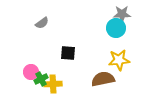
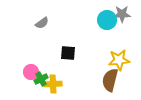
cyan circle: moved 9 px left, 8 px up
brown semicircle: moved 7 px right, 1 px down; rotated 65 degrees counterclockwise
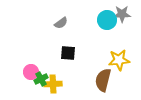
gray semicircle: moved 19 px right
brown semicircle: moved 7 px left
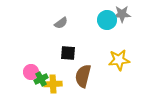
brown semicircle: moved 20 px left, 4 px up
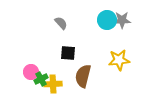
gray star: moved 6 px down
gray semicircle: rotated 96 degrees counterclockwise
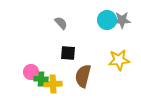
green cross: rotated 32 degrees clockwise
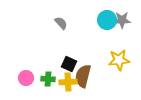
black square: moved 1 px right, 11 px down; rotated 21 degrees clockwise
pink circle: moved 5 px left, 6 px down
green cross: moved 7 px right
yellow cross: moved 15 px right, 2 px up
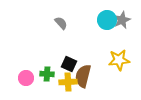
gray star: rotated 24 degrees counterclockwise
green cross: moved 1 px left, 5 px up
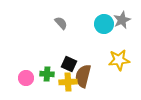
cyan circle: moved 3 px left, 4 px down
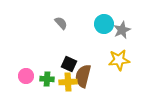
gray star: moved 10 px down
green cross: moved 5 px down
pink circle: moved 2 px up
